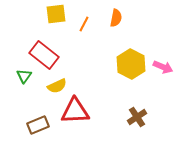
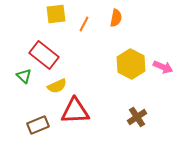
green triangle: rotated 21 degrees counterclockwise
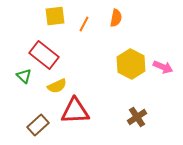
yellow square: moved 1 px left, 2 px down
brown rectangle: rotated 20 degrees counterclockwise
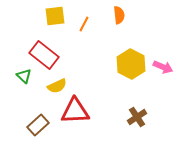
orange semicircle: moved 3 px right, 3 px up; rotated 18 degrees counterclockwise
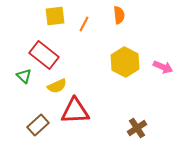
yellow hexagon: moved 6 px left, 2 px up
brown cross: moved 11 px down
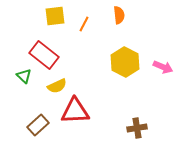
brown cross: rotated 24 degrees clockwise
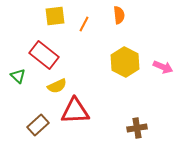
green triangle: moved 6 px left
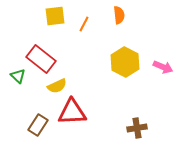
red rectangle: moved 3 px left, 4 px down
red triangle: moved 3 px left, 1 px down
brown rectangle: rotated 15 degrees counterclockwise
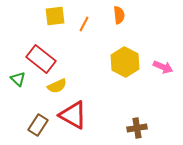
green triangle: moved 3 px down
red triangle: moved 1 px right, 3 px down; rotated 32 degrees clockwise
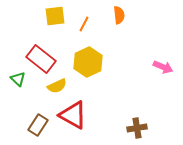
yellow hexagon: moved 37 px left; rotated 8 degrees clockwise
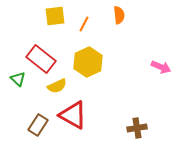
pink arrow: moved 2 px left
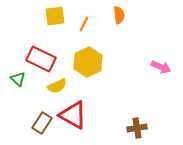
red rectangle: rotated 12 degrees counterclockwise
brown rectangle: moved 4 px right, 2 px up
